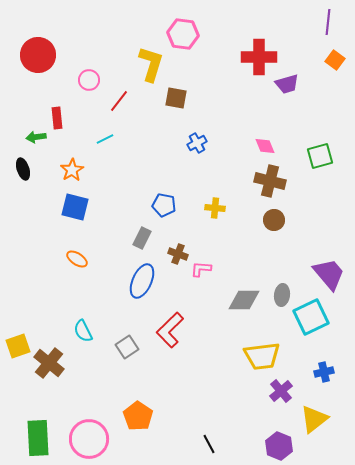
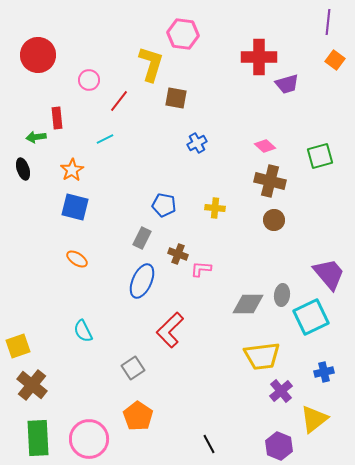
pink diamond at (265, 146): rotated 25 degrees counterclockwise
gray diamond at (244, 300): moved 4 px right, 4 px down
gray square at (127, 347): moved 6 px right, 21 px down
brown cross at (49, 363): moved 17 px left, 22 px down
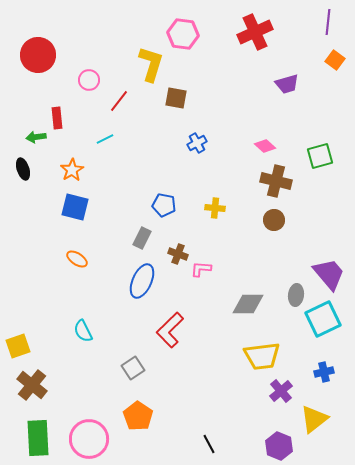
red cross at (259, 57): moved 4 px left, 25 px up; rotated 24 degrees counterclockwise
brown cross at (270, 181): moved 6 px right
gray ellipse at (282, 295): moved 14 px right
cyan square at (311, 317): moved 12 px right, 2 px down
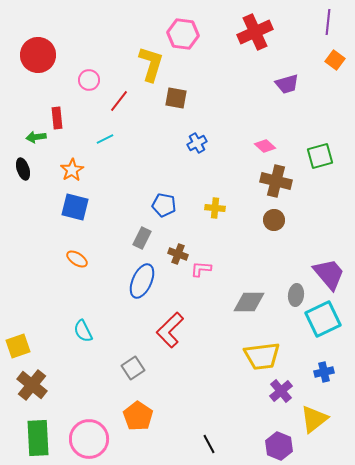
gray diamond at (248, 304): moved 1 px right, 2 px up
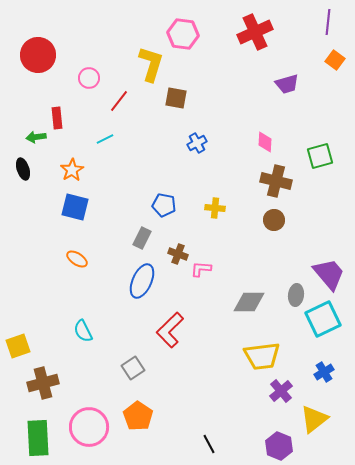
pink circle at (89, 80): moved 2 px up
pink diamond at (265, 146): moved 4 px up; rotated 50 degrees clockwise
blue cross at (324, 372): rotated 18 degrees counterclockwise
brown cross at (32, 385): moved 11 px right, 2 px up; rotated 36 degrees clockwise
pink circle at (89, 439): moved 12 px up
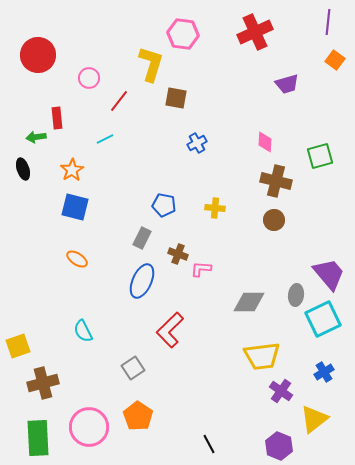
purple cross at (281, 391): rotated 15 degrees counterclockwise
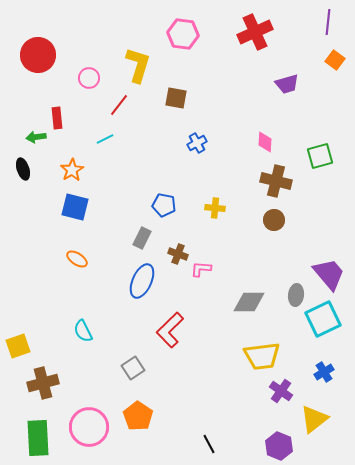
yellow L-shape at (151, 64): moved 13 px left, 1 px down
red line at (119, 101): moved 4 px down
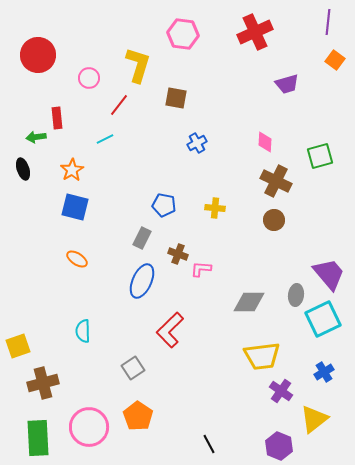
brown cross at (276, 181): rotated 12 degrees clockwise
cyan semicircle at (83, 331): rotated 25 degrees clockwise
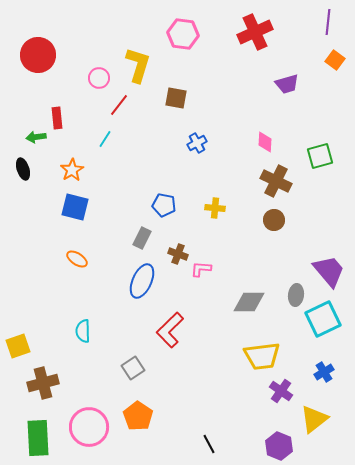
pink circle at (89, 78): moved 10 px right
cyan line at (105, 139): rotated 30 degrees counterclockwise
purple trapezoid at (329, 274): moved 3 px up
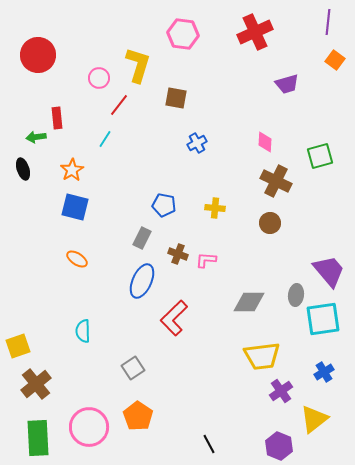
brown circle at (274, 220): moved 4 px left, 3 px down
pink L-shape at (201, 269): moved 5 px right, 9 px up
cyan square at (323, 319): rotated 18 degrees clockwise
red L-shape at (170, 330): moved 4 px right, 12 px up
brown cross at (43, 383): moved 7 px left, 1 px down; rotated 24 degrees counterclockwise
purple cross at (281, 391): rotated 20 degrees clockwise
